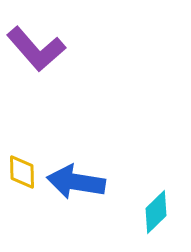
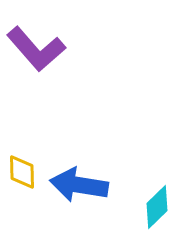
blue arrow: moved 3 px right, 3 px down
cyan diamond: moved 1 px right, 5 px up
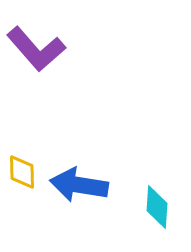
cyan diamond: rotated 42 degrees counterclockwise
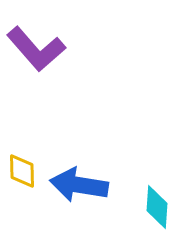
yellow diamond: moved 1 px up
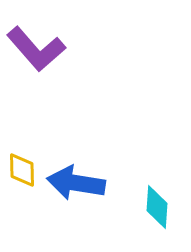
yellow diamond: moved 1 px up
blue arrow: moved 3 px left, 2 px up
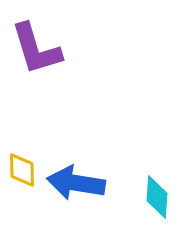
purple L-shape: rotated 24 degrees clockwise
cyan diamond: moved 10 px up
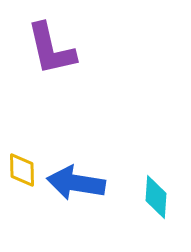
purple L-shape: moved 15 px right; rotated 4 degrees clockwise
cyan diamond: moved 1 px left
